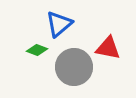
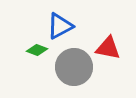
blue triangle: moved 1 px right, 2 px down; rotated 12 degrees clockwise
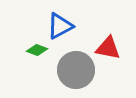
gray circle: moved 2 px right, 3 px down
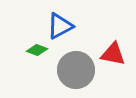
red triangle: moved 5 px right, 6 px down
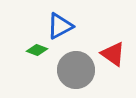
red triangle: rotated 24 degrees clockwise
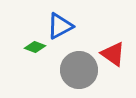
green diamond: moved 2 px left, 3 px up
gray circle: moved 3 px right
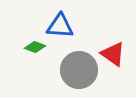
blue triangle: rotated 32 degrees clockwise
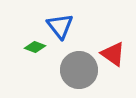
blue triangle: rotated 48 degrees clockwise
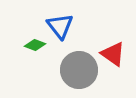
green diamond: moved 2 px up
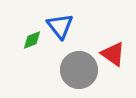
green diamond: moved 3 px left, 5 px up; rotated 40 degrees counterclockwise
